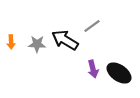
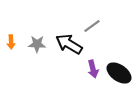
black arrow: moved 4 px right, 4 px down
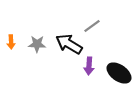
purple arrow: moved 4 px left, 3 px up; rotated 18 degrees clockwise
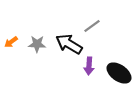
orange arrow: rotated 56 degrees clockwise
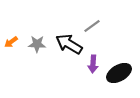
purple arrow: moved 4 px right, 2 px up
black ellipse: rotated 65 degrees counterclockwise
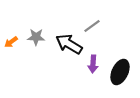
gray star: moved 1 px left, 7 px up
black ellipse: moved 1 px right, 1 px up; rotated 35 degrees counterclockwise
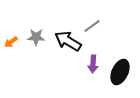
black arrow: moved 1 px left, 3 px up
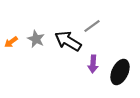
gray star: moved 2 px down; rotated 24 degrees clockwise
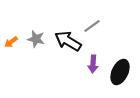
gray star: rotated 12 degrees counterclockwise
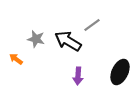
gray line: moved 1 px up
orange arrow: moved 5 px right, 17 px down; rotated 72 degrees clockwise
purple arrow: moved 15 px left, 12 px down
